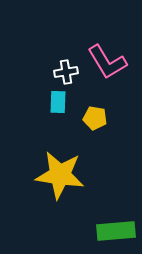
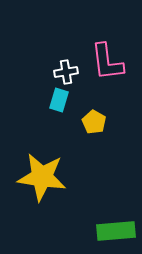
pink L-shape: rotated 24 degrees clockwise
cyan rectangle: moved 1 px right, 2 px up; rotated 15 degrees clockwise
yellow pentagon: moved 1 px left, 4 px down; rotated 20 degrees clockwise
yellow star: moved 18 px left, 2 px down
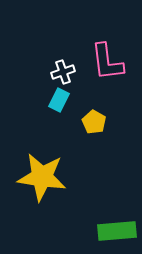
white cross: moved 3 px left; rotated 10 degrees counterclockwise
cyan rectangle: rotated 10 degrees clockwise
green rectangle: moved 1 px right
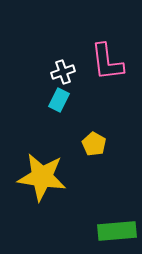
yellow pentagon: moved 22 px down
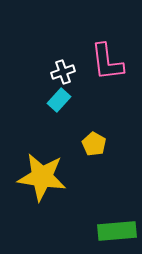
cyan rectangle: rotated 15 degrees clockwise
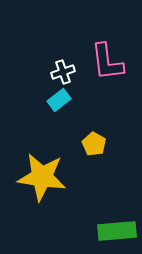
cyan rectangle: rotated 10 degrees clockwise
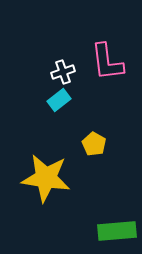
yellow star: moved 4 px right, 1 px down
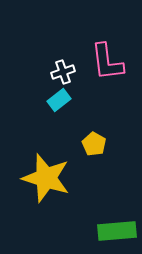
yellow star: rotated 9 degrees clockwise
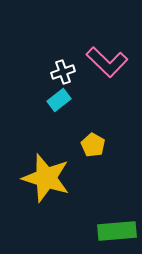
pink L-shape: rotated 39 degrees counterclockwise
yellow pentagon: moved 1 px left, 1 px down
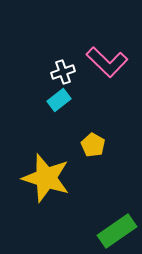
green rectangle: rotated 30 degrees counterclockwise
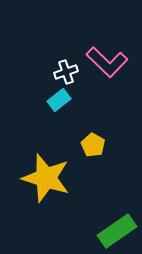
white cross: moved 3 px right
